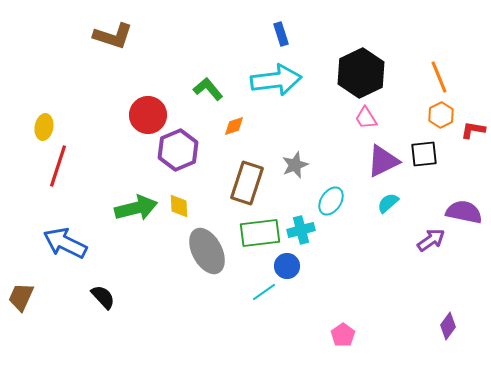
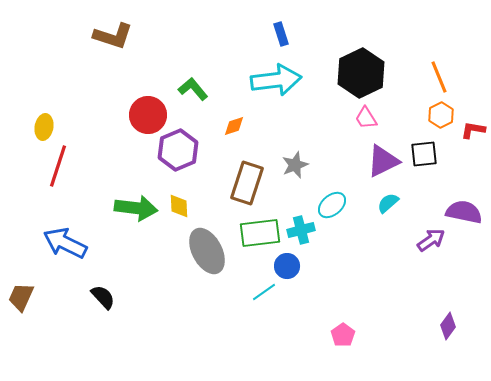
green L-shape: moved 15 px left
cyan ellipse: moved 1 px right, 4 px down; rotated 16 degrees clockwise
green arrow: rotated 21 degrees clockwise
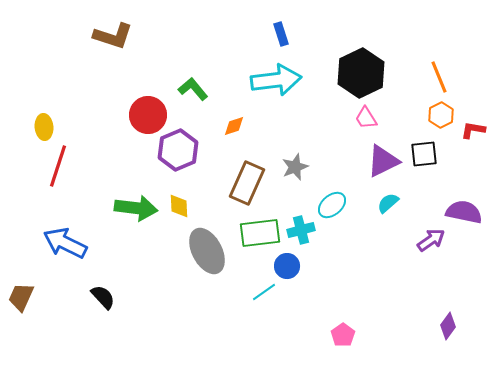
yellow ellipse: rotated 15 degrees counterclockwise
gray star: moved 2 px down
brown rectangle: rotated 6 degrees clockwise
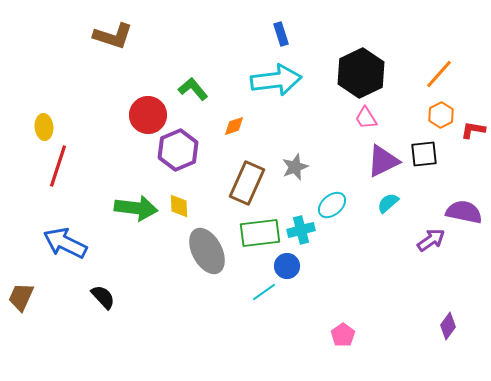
orange line: moved 3 px up; rotated 64 degrees clockwise
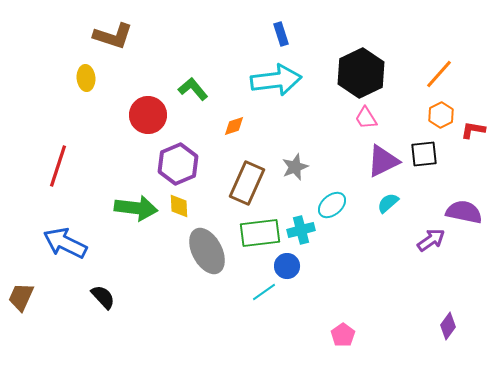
yellow ellipse: moved 42 px right, 49 px up
purple hexagon: moved 14 px down
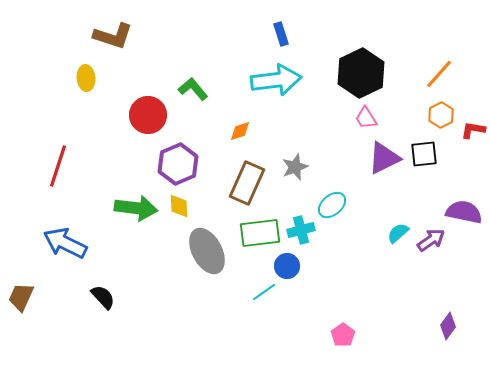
orange diamond: moved 6 px right, 5 px down
purple triangle: moved 1 px right, 3 px up
cyan semicircle: moved 10 px right, 30 px down
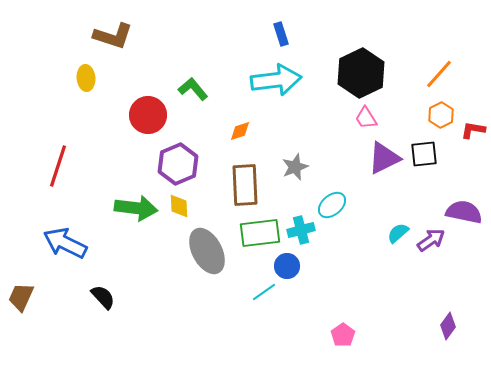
brown rectangle: moved 2 px left, 2 px down; rotated 27 degrees counterclockwise
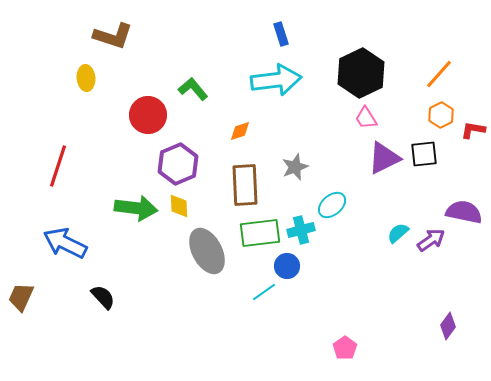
pink pentagon: moved 2 px right, 13 px down
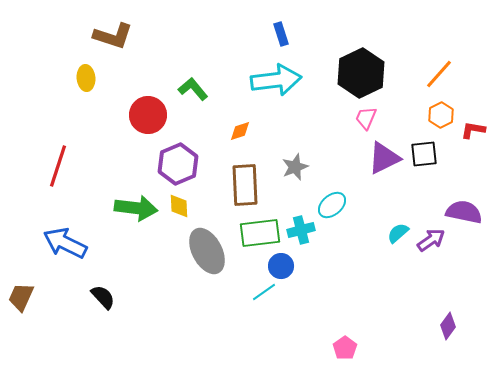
pink trapezoid: rotated 55 degrees clockwise
blue circle: moved 6 px left
